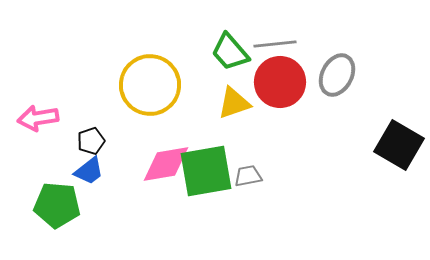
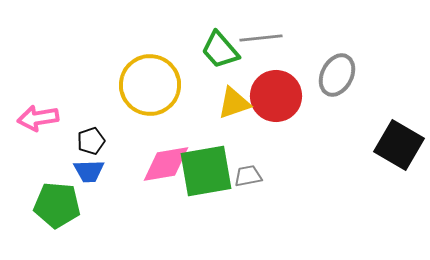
gray line: moved 14 px left, 6 px up
green trapezoid: moved 10 px left, 2 px up
red circle: moved 4 px left, 14 px down
blue trapezoid: rotated 36 degrees clockwise
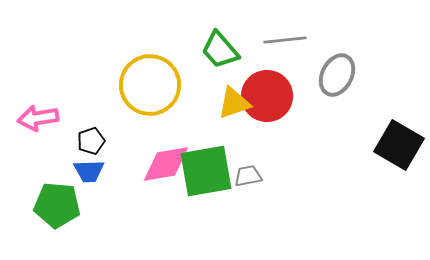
gray line: moved 24 px right, 2 px down
red circle: moved 9 px left
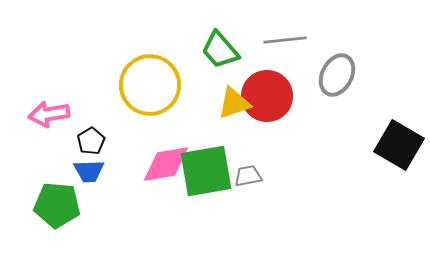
pink arrow: moved 11 px right, 4 px up
black pentagon: rotated 12 degrees counterclockwise
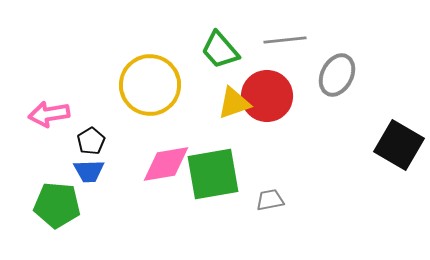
green square: moved 7 px right, 3 px down
gray trapezoid: moved 22 px right, 24 px down
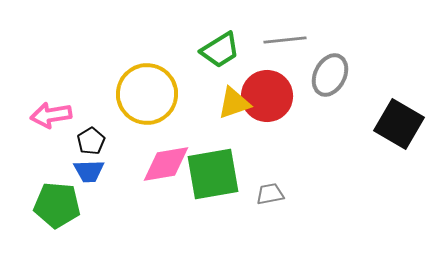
green trapezoid: rotated 81 degrees counterclockwise
gray ellipse: moved 7 px left
yellow circle: moved 3 px left, 9 px down
pink arrow: moved 2 px right, 1 px down
black square: moved 21 px up
gray trapezoid: moved 6 px up
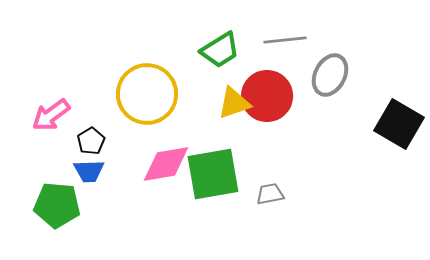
pink arrow: rotated 27 degrees counterclockwise
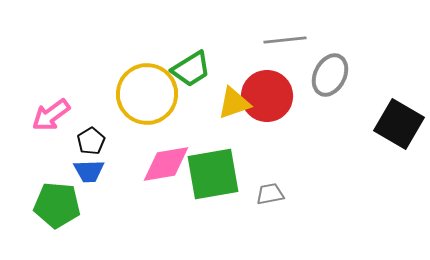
green trapezoid: moved 29 px left, 19 px down
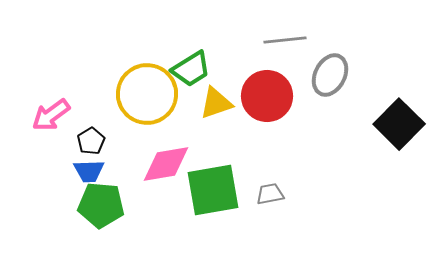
yellow triangle: moved 18 px left
black square: rotated 15 degrees clockwise
green square: moved 16 px down
green pentagon: moved 44 px right
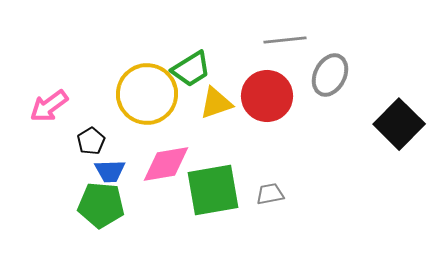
pink arrow: moved 2 px left, 9 px up
blue trapezoid: moved 21 px right
